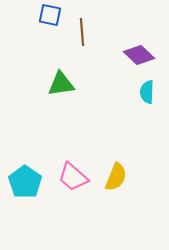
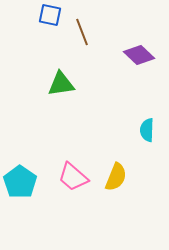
brown line: rotated 16 degrees counterclockwise
cyan semicircle: moved 38 px down
cyan pentagon: moved 5 px left
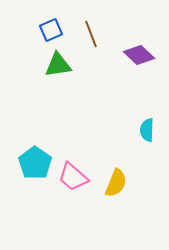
blue square: moved 1 px right, 15 px down; rotated 35 degrees counterclockwise
brown line: moved 9 px right, 2 px down
green triangle: moved 3 px left, 19 px up
yellow semicircle: moved 6 px down
cyan pentagon: moved 15 px right, 19 px up
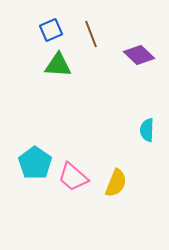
green triangle: rotated 12 degrees clockwise
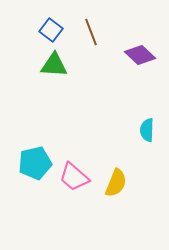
blue square: rotated 30 degrees counterclockwise
brown line: moved 2 px up
purple diamond: moved 1 px right
green triangle: moved 4 px left
cyan pentagon: rotated 24 degrees clockwise
pink trapezoid: moved 1 px right
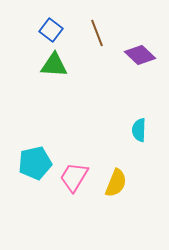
brown line: moved 6 px right, 1 px down
cyan semicircle: moved 8 px left
pink trapezoid: rotated 80 degrees clockwise
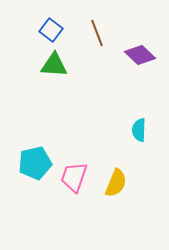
pink trapezoid: rotated 12 degrees counterclockwise
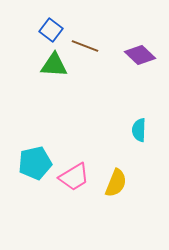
brown line: moved 12 px left, 13 px down; rotated 48 degrees counterclockwise
pink trapezoid: rotated 140 degrees counterclockwise
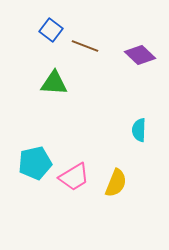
green triangle: moved 18 px down
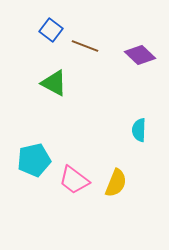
green triangle: rotated 24 degrees clockwise
cyan pentagon: moved 1 px left, 3 px up
pink trapezoid: moved 3 px down; rotated 68 degrees clockwise
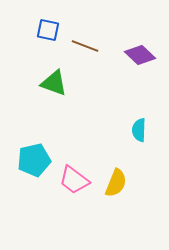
blue square: moved 3 px left; rotated 25 degrees counterclockwise
green triangle: rotated 8 degrees counterclockwise
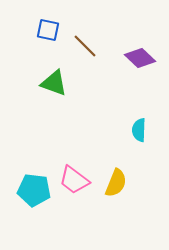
brown line: rotated 24 degrees clockwise
purple diamond: moved 3 px down
cyan pentagon: moved 30 px down; rotated 20 degrees clockwise
